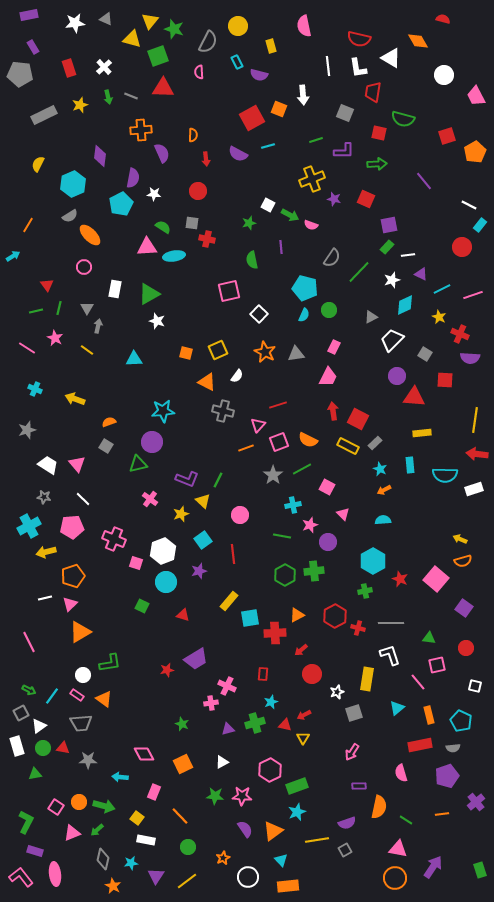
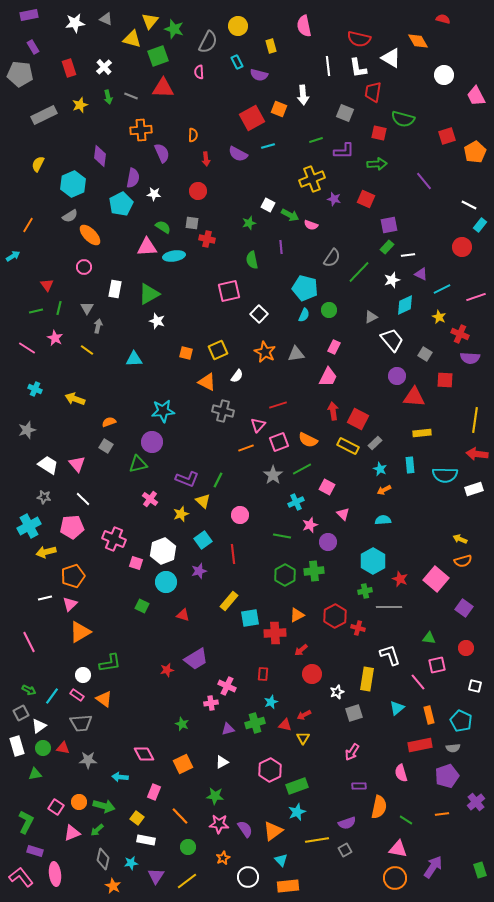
pink line at (473, 295): moved 3 px right, 2 px down
white trapezoid at (392, 340): rotated 95 degrees clockwise
cyan cross at (293, 505): moved 3 px right, 3 px up; rotated 14 degrees counterclockwise
gray line at (391, 623): moved 2 px left, 16 px up
pink star at (242, 796): moved 23 px left, 28 px down
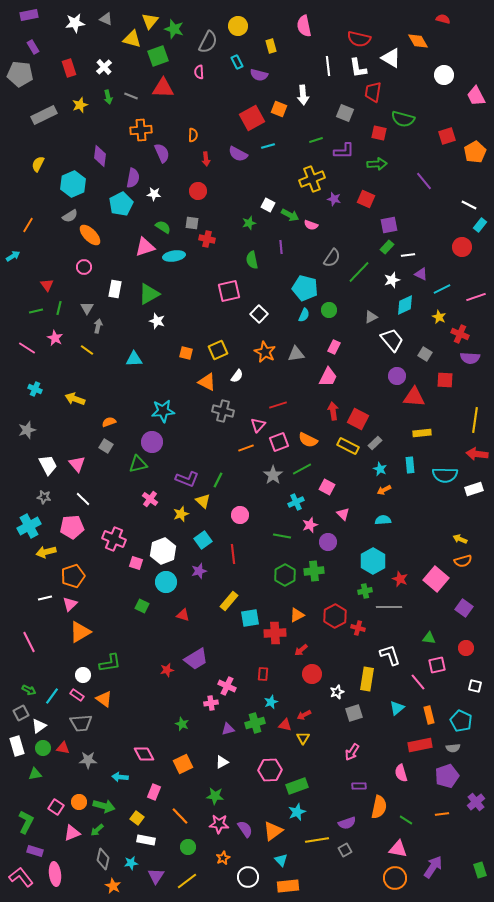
pink triangle at (147, 247): moved 2 px left; rotated 15 degrees counterclockwise
white trapezoid at (48, 465): rotated 30 degrees clockwise
pink hexagon at (270, 770): rotated 25 degrees clockwise
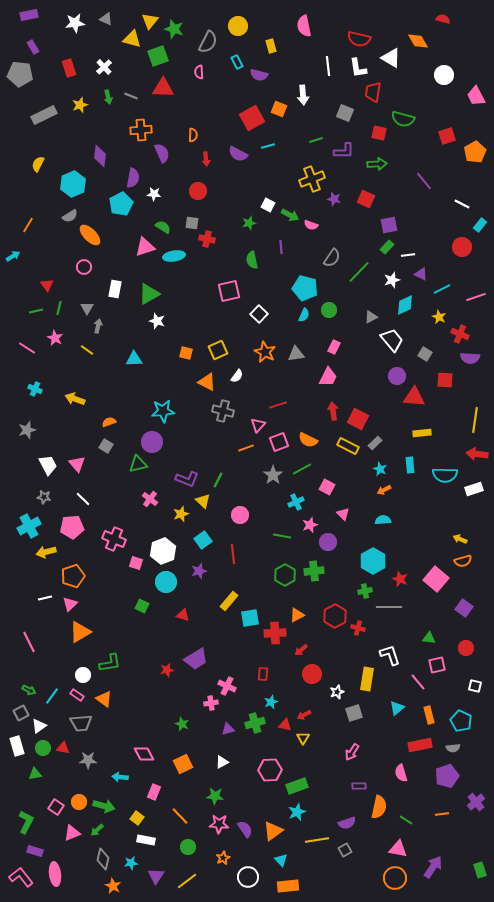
white line at (469, 205): moved 7 px left, 1 px up
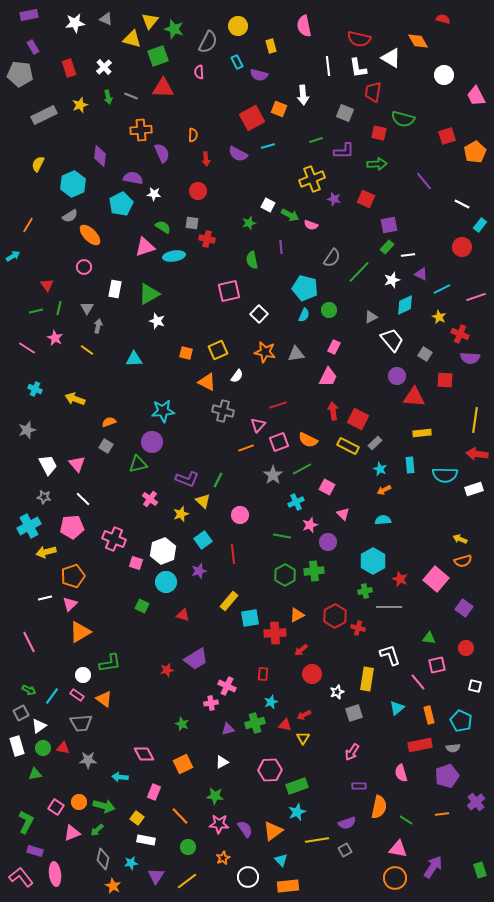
purple semicircle at (133, 178): rotated 90 degrees counterclockwise
orange star at (265, 352): rotated 15 degrees counterclockwise
